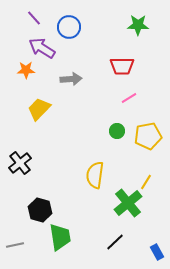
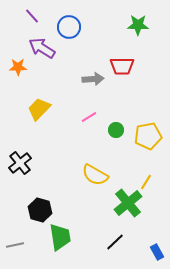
purple line: moved 2 px left, 2 px up
orange star: moved 8 px left, 3 px up
gray arrow: moved 22 px right
pink line: moved 40 px left, 19 px down
green circle: moved 1 px left, 1 px up
yellow semicircle: rotated 68 degrees counterclockwise
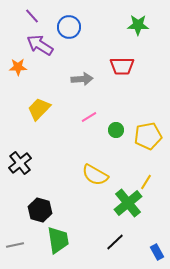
purple arrow: moved 2 px left, 3 px up
gray arrow: moved 11 px left
green trapezoid: moved 2 px left, 3 px down
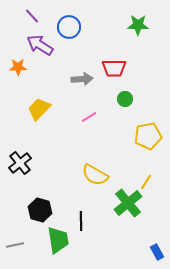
red trapezoid: moved 8 px left, 2 px down
green circle: moved 9 px right, 31 px up
black line: moved 34 px left, 21 px up; rotated 48 degrees counterclockwise
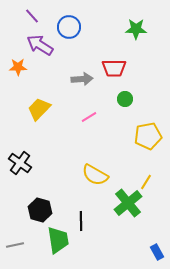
green star: moved 2 px left, 4 px down
black cross: rotated 15 degrees counterclockwise
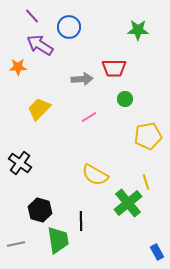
green star: moved 2 px right, 1 px down
yellow line: rotated 49 degrees counterclockwise
gray line: moved 1 px right, 1 px up
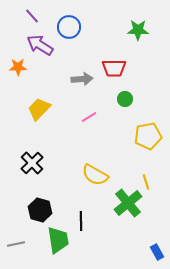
black cross: moved 12 px right; rotated 10 degrees clockwise
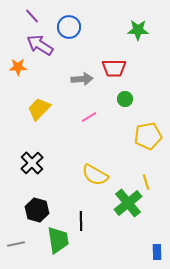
black hexagon: moved 3 px left
blue rectangle: rotated 28 degrees clockwise
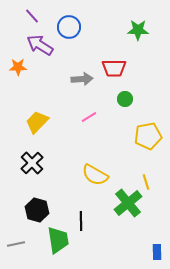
yellow trapezoid: moved 2 px left, 13 px down
